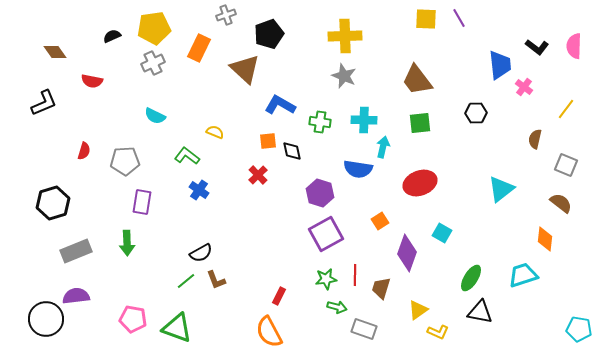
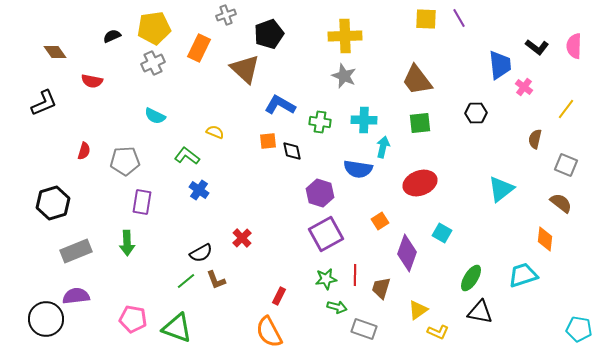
red cross at (258, 175): moved 16 px left, 63 px down
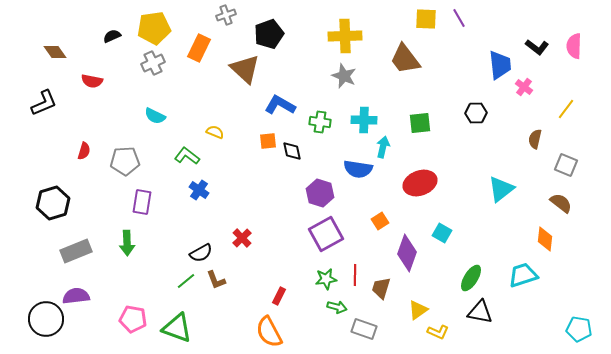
brown trapezoid at (417, 80): moved 12 px left, 21 px up
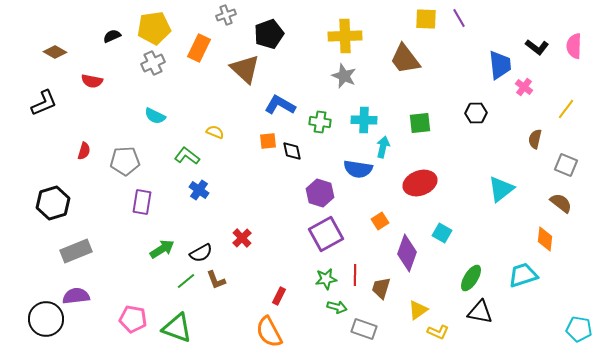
brown diamond at (55, 52): rotated 25 degrees counterclockwise
green arrow at (127, 243): moved 35 px right, 6 px down; rotated 120 degrees counterclockwise
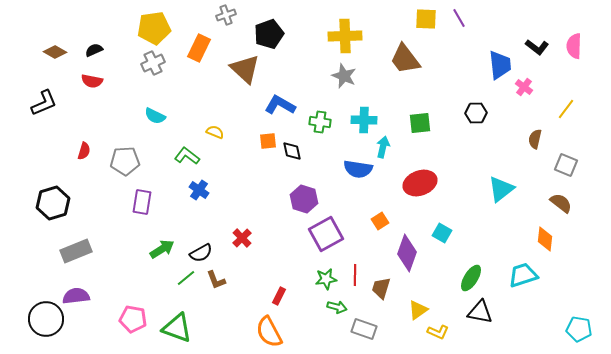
black semicircle at (112, 36): moved 18 px left, 14 px down
purple hexagon at (320, 193): moved 16 px left, 6 px down
green line at (186, 281): moved 3 px up
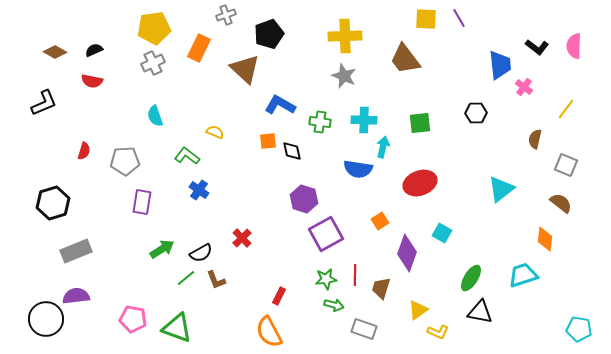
cyan semicircle at (155, 116): rotated 45 degrees clockwise
green arrow at (337, 307): moved 3 px left, 2 px up
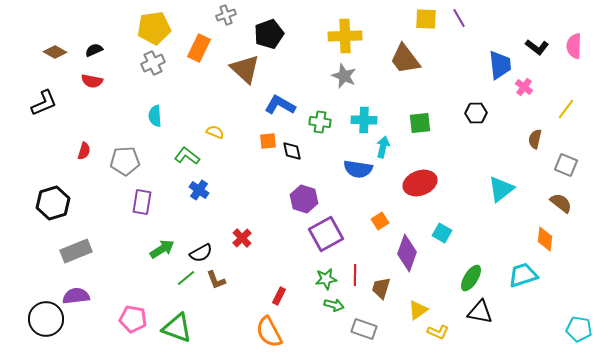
cyan semicircle at (155, 116): rotated 15 degrees clockwise
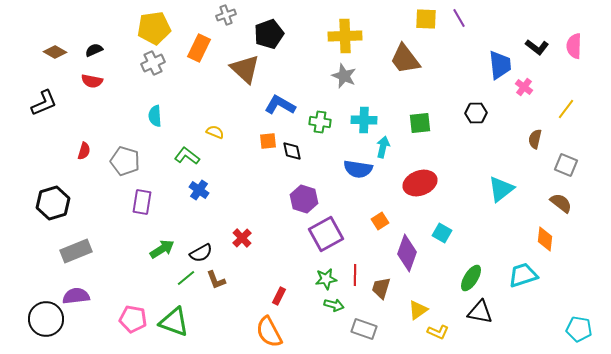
gray pentagon at (125, 161): rotated 20 degrees clockwise
green triangle at (177, 328): moved 3 px left, 6 px up
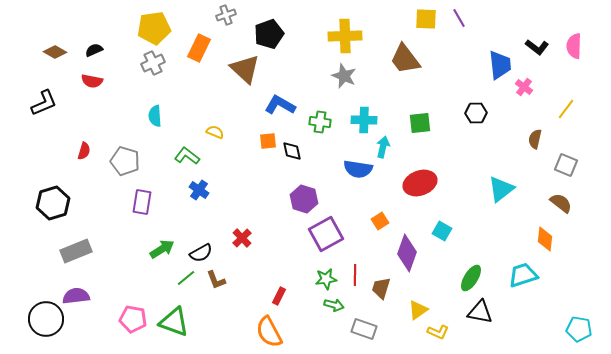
cyan square at (442, 233): moved 2 px up
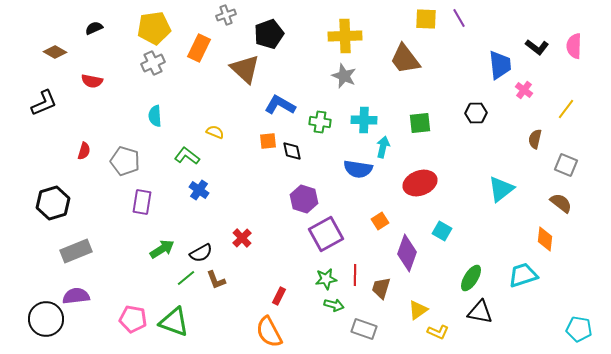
black semicircle at (94, 50): moved 22 px up
pink cross at (524, 87): moved 3 px down
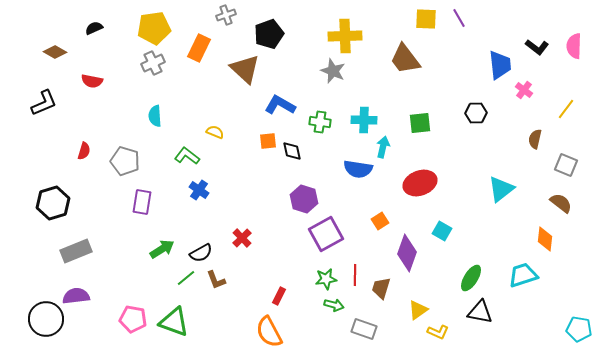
gray star at (344, 76): moved 11 px left, 5 px up
